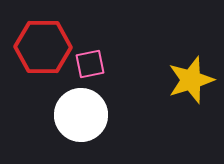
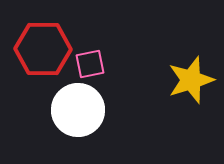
red hexagon: moved 2 px down
white circle: moved 3 px left, 5 px up
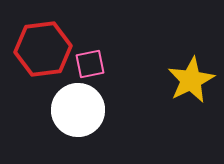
red hexagon: rotated 8 degrees counterclockwise
yellow star: rotated 9 degrees counterclockwise
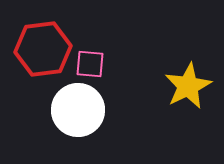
pink square: rotated 16 degrees clockwise
yellow star: moved 3 px left, 6 px down
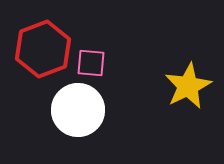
red hexagon: rotated 14 degrees counterclockwise
pink square: moved 1 px right, 1 px up
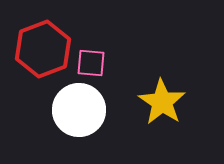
yellow star: moved 26 px left, 16 px down; rotated 12 degrees counterclockwise
white circle: moved 1 px right
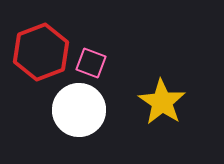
red hexagon: moved 2 px left, 3 px down
pink square: rotated 16 degrees clockwise
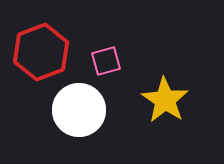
pink square: moved 15 px right, 2 px up; rotated 36 degrees counterclockwise
yellow star: moved 3 px right, 2 px up
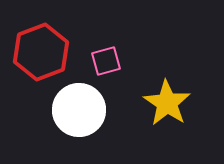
yellow star: moved 2 px right, 3 px down
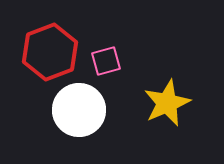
red hexagon: moved 9 px right
yellow star: rotated 15 degrees clockwise
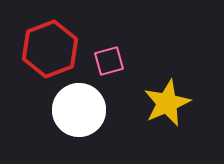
red hexagon: moved 3 px up
pink square: moved 3 px right
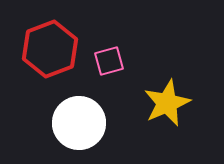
white circle: moved 13 px down
